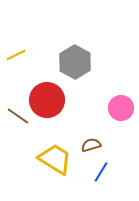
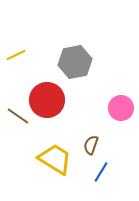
gray hexagon: rotated 20 degrees clockwise
brown semicircle: rotated 54 degrees counterclockwise
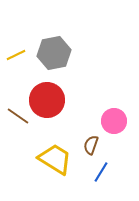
gray hexagon: moved 21 px left, 9 px up
pink circle: moved 7 px left, 13 px down
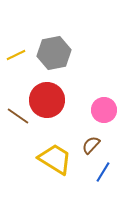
pink circle: moved 10 px left, 11 px up
brown semicircle: rotated 24 degrees clockwise
blue line: moved 2 px right
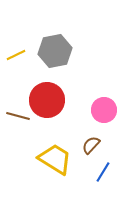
gray hexagon: moved 1 px right, 2 px up
brown line: rotated 20 degrees counterclockwise
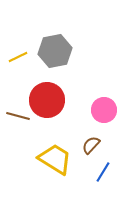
yellow line: moved 2 px right, 2 px down
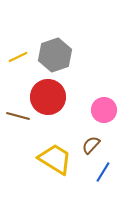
gray hexagon: moved 4 px down; rotated 8 degrees counterclockwise
red circle: moved 1 px right, 3 px up
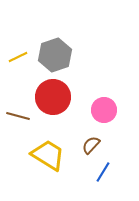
red circle: moved 5 px right
yellow trapezoid: moved 7 px left, 4 px up
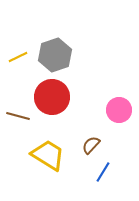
red circle: moved 1 px left
pink circle: moved 15 px right
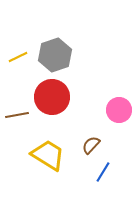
brown line: moved 1 px left, 1 px up; rotated 25 degrees counterclockwise
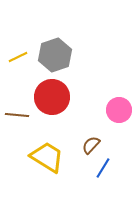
brown line: rotated 15 degrees clockwise
yellow trapezoid: moved 1 px left, 2 px down
blue line: moved 4 px up
